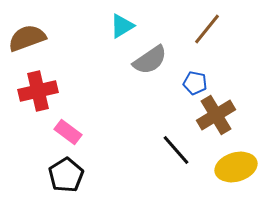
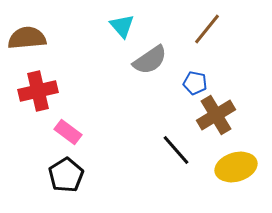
cyan triangle: rotated 40 degrees counterclockwise
brown semicircle: rotated 15 degrees clockwise
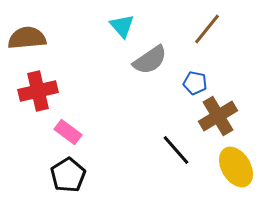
brown cross: moved 2 px right, 1 px down
yellow ellipse: rotated 75 degrees clockwise
black pentagon: moved 2 px right
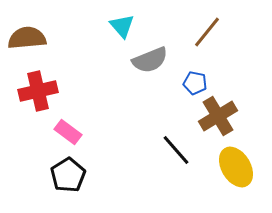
brown line: moved 3 px down
gray semicircle: rotated 12 degrees clockwise
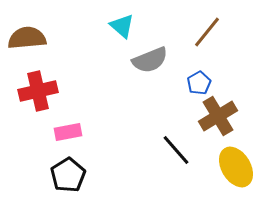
cyan triangle: rotated 8 degrees counterclockwise
blue pentagon: moved 4 px right; rotated 30 degrees clockwise
pink rectangle: rotated 48 degrees counterclockwise
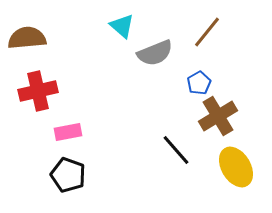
gray semicircle: moved 5 px right, 7 px up
black pentagon: rotated 20 degrees counterclockwise
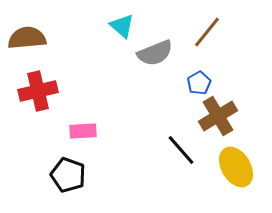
pink rectangle: moved 15 px right, 1 px up; rotated 8 degrees clockwise
black line: moved 5 px right
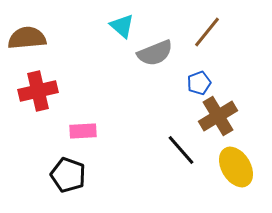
blue pentagon: rotated 10 degrees clockwise
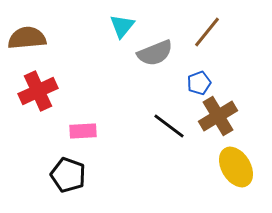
cyan triangle: rotated 28 degrees clockwise
red cross: rotated 12 degrees counterclockwise
black line: moved 12 px left, 24 px up; rotated 12 degrees counterclockwise
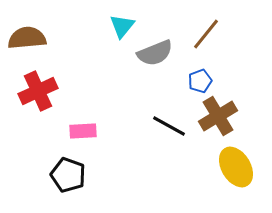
brown line: moved 1 px left, 2 px down
blue pentagon: moved 1 px right, 2 px up
black line: rotated 8 degrees counterclockwise
